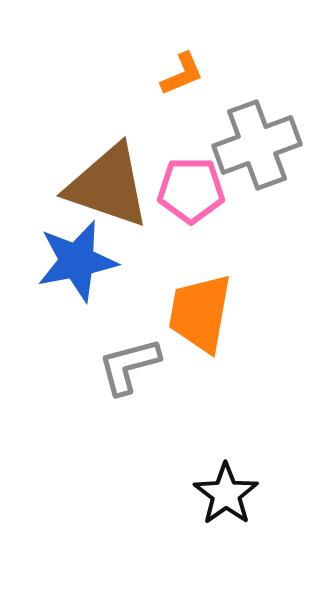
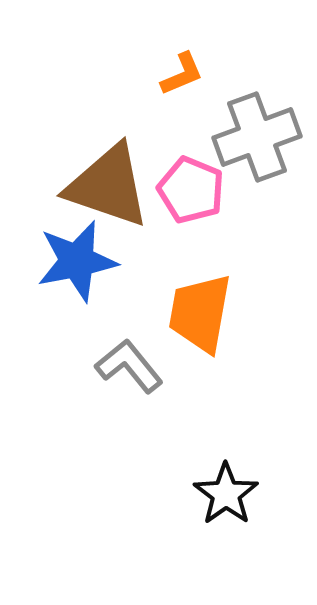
gray cross: moved 8 px up
pink pentagon: rotated 22 degrees clockwise
gray L-shape: rotated 66 degrees clockwise
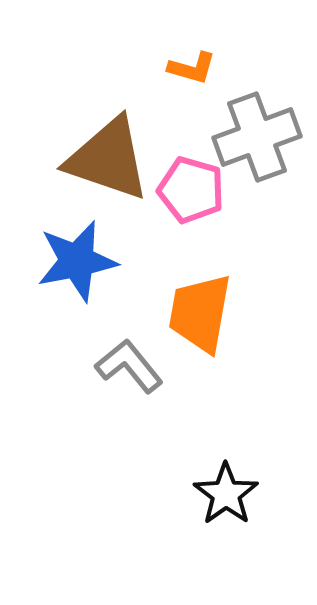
orange L-shape: moved 10 px right, 6 px up; rotated 39 degrees clockwise
brown triangle: moved 27 px up
pink pentagon: rotated 6 degrees counterclockwise
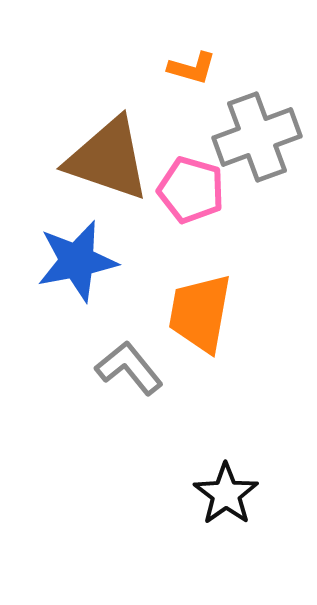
gray L-shape: moved 2 px down
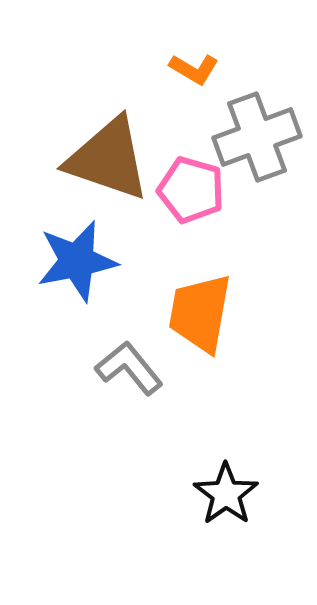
orange L-shape: moved 2 px right, 1 px down; rotated 15 degrees clockwise
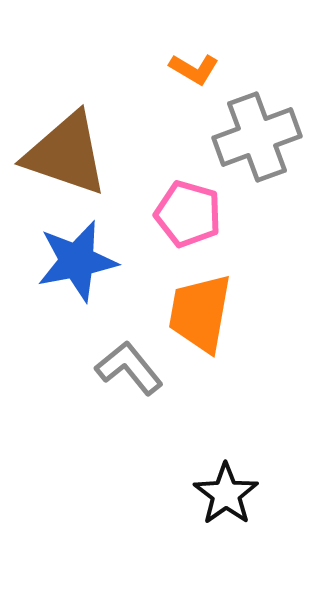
brown triangle: moved 42 px left, 5 px up
pink pentagon: moved 3 px left, 24 px down
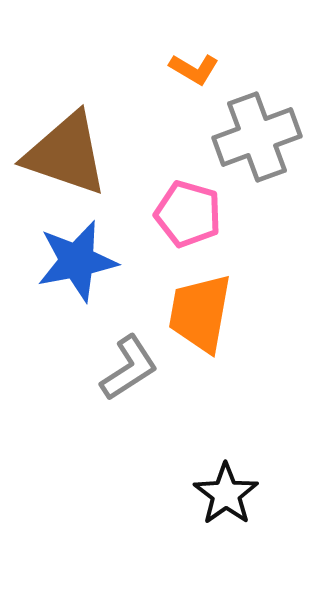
gray L-shape: rotated 96 degrees clockwise
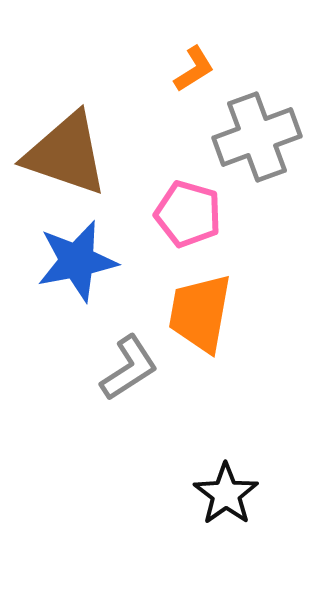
orange L-shape: rotated 63 degrees counterclockwise
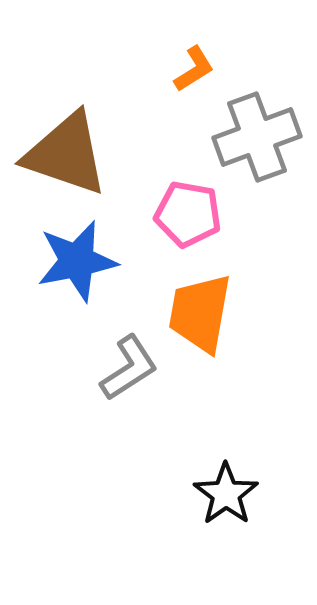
pink pentagon: rotated 6 degrees counterclockwise
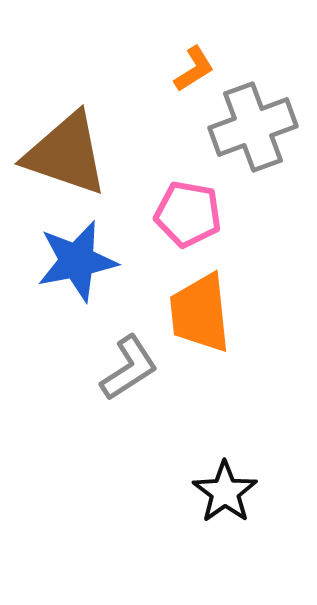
gray cross: moved 4 px left, 10 px up
orange trapezoid: rotated 16 degrees counterclockwise
black star: moved 1 px left, 2 px up
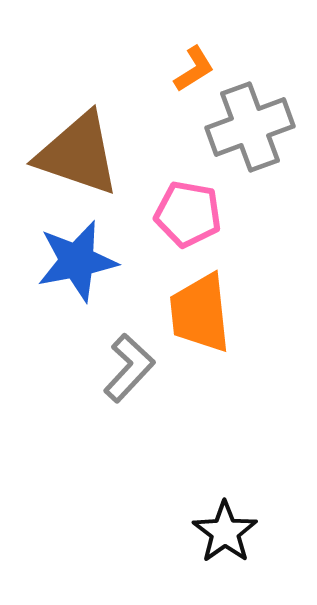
gray cross: moved 3 px left
brown triangle: moved 12 px right
gray L-shape: rotated 14 degrees counterclockwise
black star: moved 40 px down
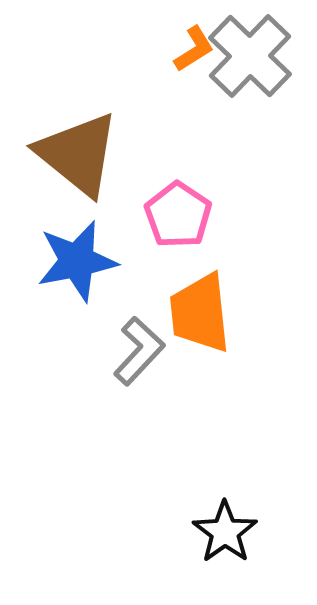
orange L-shape: moved 20 px up
gray cross: moved 71 px up; rotated 26 degrees counterclockwise
brown triangle: rotated 20 degrees clockwise
pink pentagon: moved 10 px left, 1 px down; rotated 24 degrees clockwise
gray L-shape: moved 10 px right, 17 px up
